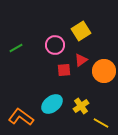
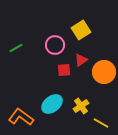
yellow square: moved 1 px up
orange circle: moved 1 px down
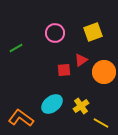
yellow square: moved 12 px right, 2 px down; rotated 12 degrees clockwise
pink circle: moved 12 px up
orange L-shape: moved 1 px down
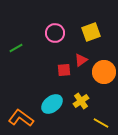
yellow square: moved 2 px left
yellow cross: moved 5 px up
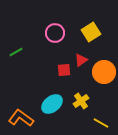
yellow square: rotated 12 degrees counterclockwise
green line: moved 4 px down
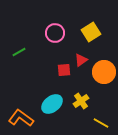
green line: moved 3 px right
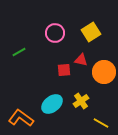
red triangle: rotated 48 degrees clockwise
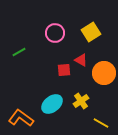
red triangle: rotated 16 degrees clockwise
orange circle: moved 1 px down
